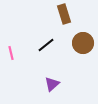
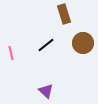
purple triangle: moved 6 px left, 7 px down; rotated 35 degrees counterclockwise
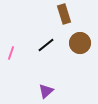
brown circle: moved 3 px left
pink line: rotated 32 degrees clockwise
purple triangle: rotated 35 degrees clockwise
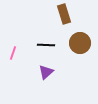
black line: rotated 42 degrees clockwise
pink line: moved 2 px right
purple triangle: moved 19 px up
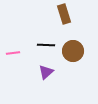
brown circle: moved 7 px left, 8 px down
pink line: rotated 64 degrees clockwise
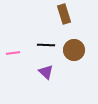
brown circle: moved 1 px right, 1 px up
purple triangle: rotated 35 degrees counterclockwise
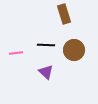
pink line: moved 3 px right
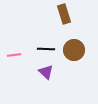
black line: moved 4 px down
pink line: moved 2 px left, 2 px down
